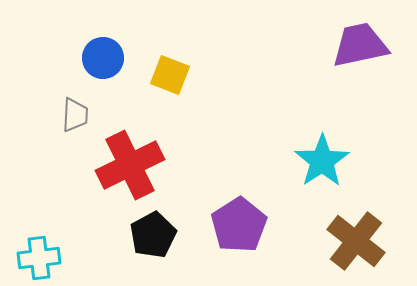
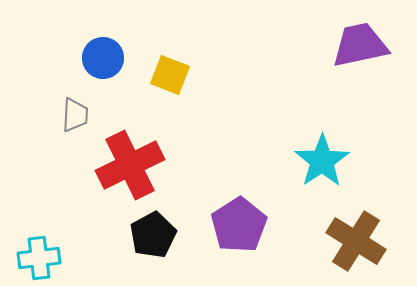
brown cross: rotated 6 degrees counterclockwise
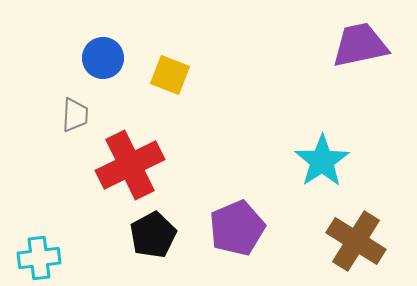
purple pentagon: moved 2 px left, 3 px down; rotated 10 degrees clockwise
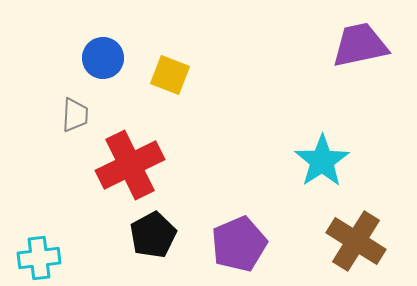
purple pentagon: moved 2 px right, 16 px down
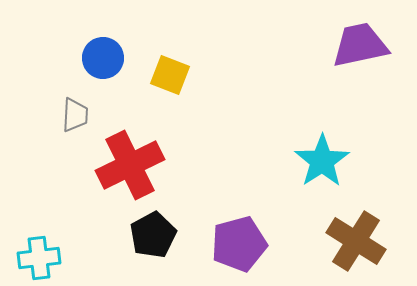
purple pentagon: rotated 8 degrees clockwise
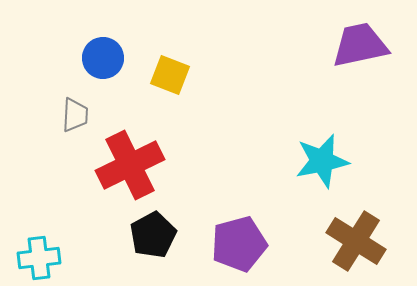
cyan star: rotated 22 degrees clockwise
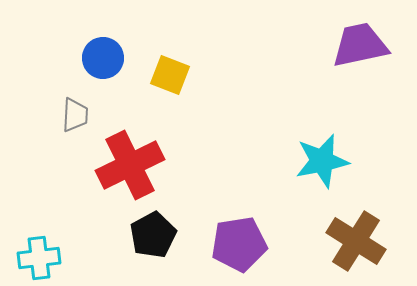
purple pentagon: rotated 6 degrees clockwise
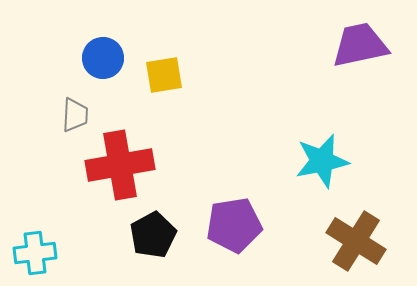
yellow square: moved 6 px left; rotated 30 degrees counterclockwise
red cross: moved 10 px left; rotated 16 degrees clockwise
purple pentagon: moved 5 px left, 19 px up
cyan cross: moved 4 px left, 5 px up
